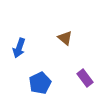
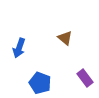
blue pentagon: rotated 25 degrees counterclockwise
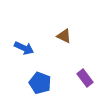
brown triangle: moved 1 px left, 2 px up; rotated 14 degrees counterclockwise
blue arrow: moved 5 px right; rotated 84 degrees counterclockwise
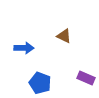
blue arrow: rotated 24 degrees counterclockwise
purple rectangle: moved 1 px right; rotated 30 degrees counterclockwise
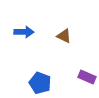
blue arrow: moved 16 px up
purple rectangle: moved 1 px right, 1 px up
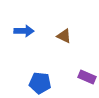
blue arrow: moved 1 px up
blue pentagon: rotated 15 degrees counterclockwise
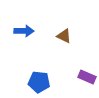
blue pentagon: moved 1 px left, 1 px up
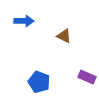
blue arrow: moved 10 px up
blue pentagon: rotated 15 degrees clockwise
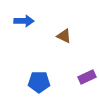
purple rectangle: rotated 48 degrees counterclockwise
blue pentagon: rotated 20 degrees counterclockwise
